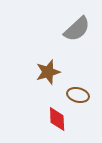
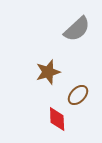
brown ellipse: rotated 60 degrees counterclockwise
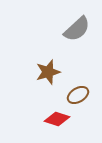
brown ellipse: rotated 15 degrees clockwise
red diamond: rotated 70 degrees counterclockwise
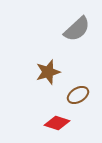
red diamond: moved 4 px down
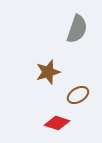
gray semicircle: rotated 28 degrees counterclockwise
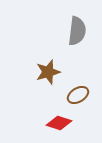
gray semicircle: moved 2 px down; rotated 12 degrees counterclockwise
red diamond: moved 2 px right
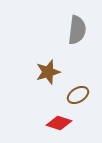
gray semicircle: moved 1 px up
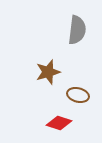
brown ellipse: rotated 45 degrees clockwise
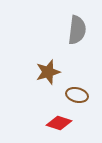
brown ellipse: moved 1 px left
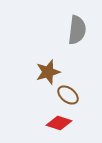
brown ellipse: moved 9 px left; rotated 25 degrees clockwise
